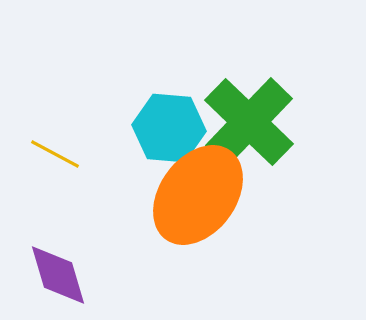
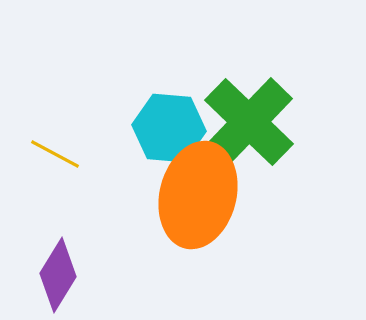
orange ellipse: rotated 22 degrees counterclockwise
purple diamond: rotated 48 degrees clockwise
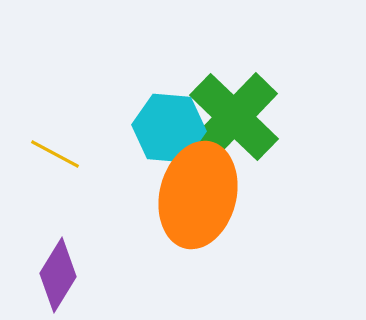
green cross: moved 15 px left, 5 px up
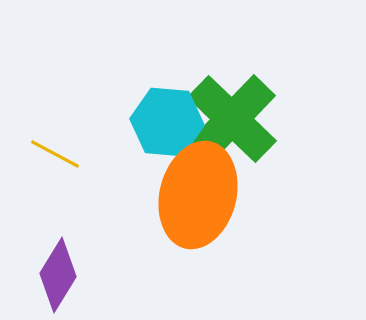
green cross: moved 2 px left, 2 px down
cyan hexagon: moved 2 px left, 6 px up
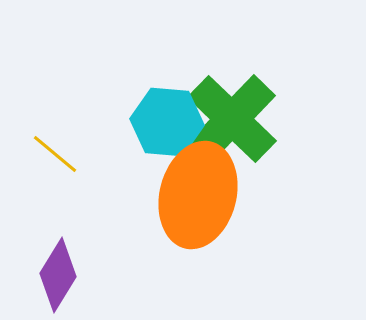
yellow line: rotated 12 degrees clockwise
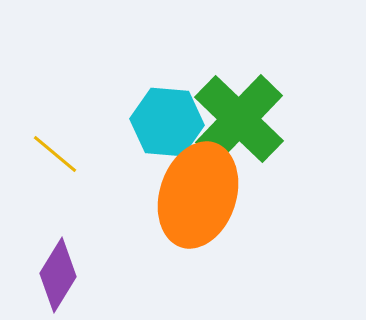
green cross: moved 7 px right
orange ellipse: rotated 4 degrees clockwise
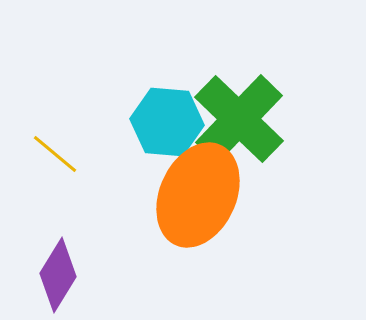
orange ellipse: rotated 6 degrees clockwise
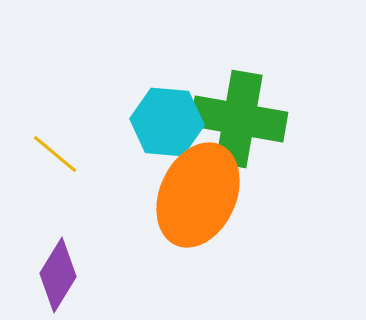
green cross: rotated 34 degrees counterclockwise
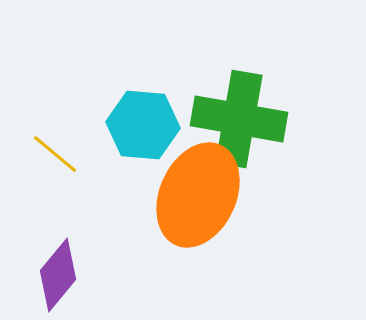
cyan hexagon: moved 24 px left, 3 px down
purple diamond: rotated 8 degrees clockwise
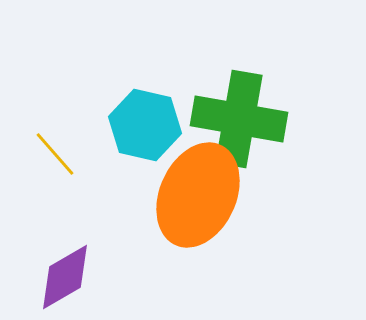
cyan hexagon: moved 2 px right; rotated 8 degrees clockwise
yellow line: rotated 9 degrees clockwise
purple diamond: moved 7 px right, 2 px down; rotated 20 degrees clockwise
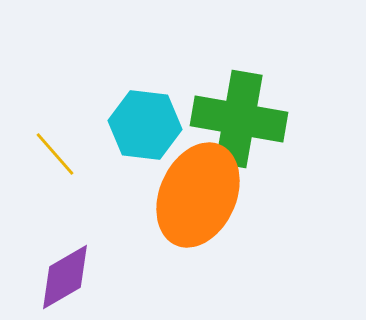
cyan hexagon: rotated 6 degrees counterclockwise
